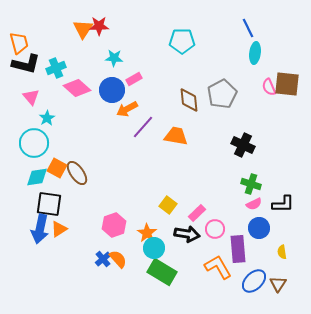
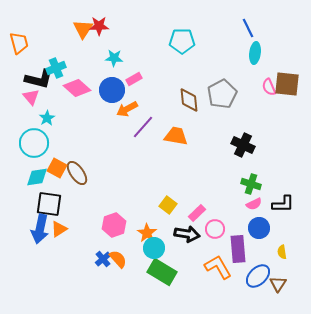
black L-shape at (26, 64): moved 13 px right, 15 px down
blue ellipse at (254, 281): moved 4 px right, 5 px up
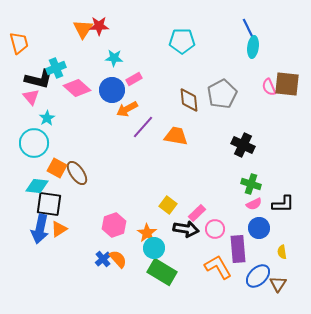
cyan ellipse at (255, 53): moved 2 px left, 6 px up
cyan diamond at (37, 177): moved 9 px down; rotated 15 degrees clockwise
black arrow at (187, 234): moved 1 px left, 5 px up
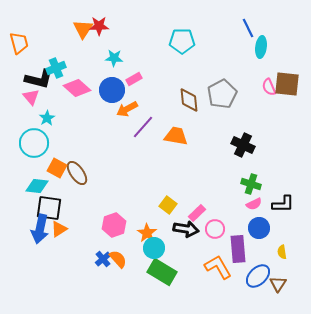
cyan ellipse at (253, 47): moved 8 px right
black square at (49, 204): moved 4 px down
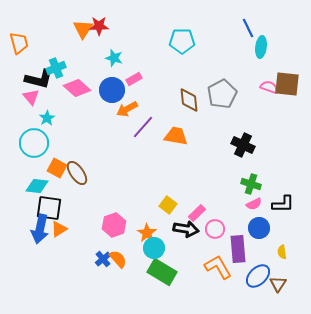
cyan star at (114, 58): rotated 12 degrees clockwise
pink semicircle at (269, 87): rotated 132 degrees clockwise
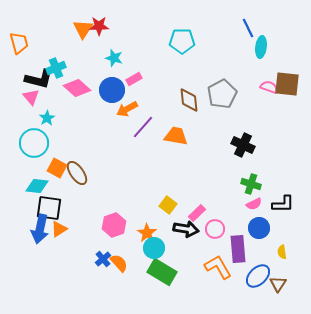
orange semicircle at (118, 259): moved 1 px right, 4 px down
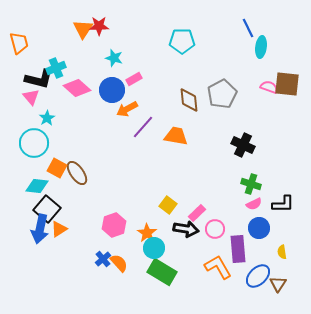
black square at (49, 208): moved 2 px left, 1 px down; rotated 32 degrees clockwise
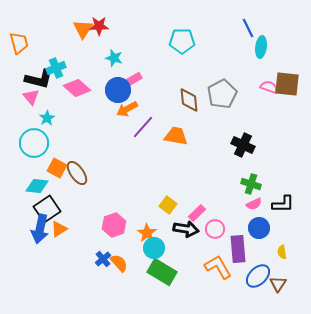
blue circle at (112, 90): moved 6 px right
black square at (47, 209): rotated 16 degrees clockwise
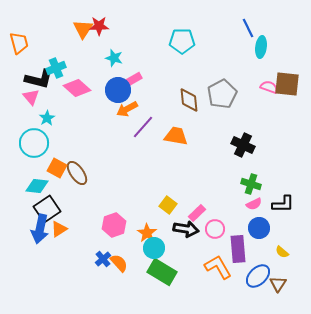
yellow semicircle at (282, 252): rotated 40 degrees counterclockwise
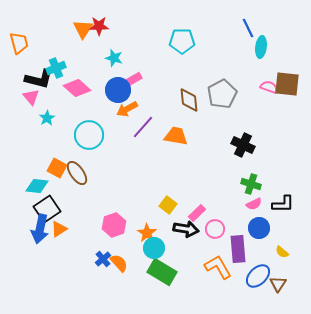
cyan circle at (34, 143): moved 55 px right, 8 px up
